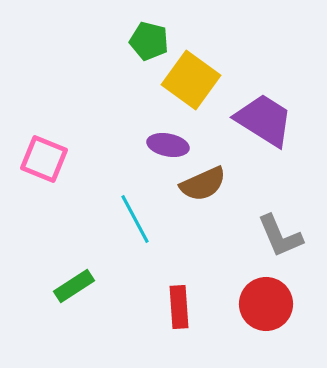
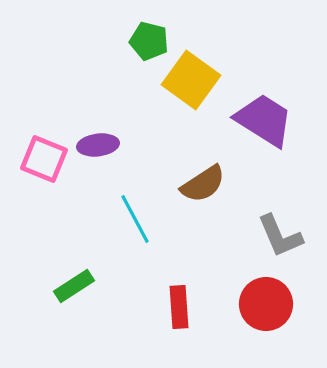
purple ellipse: moved 70 px left; rotated 18 degrees counterclockwise
brown semicircle: rotated 9 degrees counterclockwise
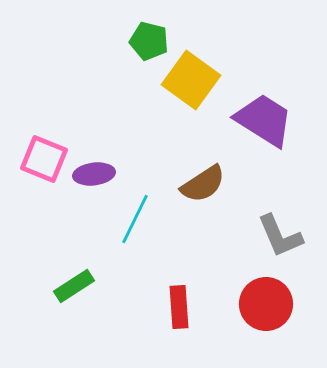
purple ellipse: moved 4 px left, 29 px down
cyan line: rotated 54 degrees clockwise
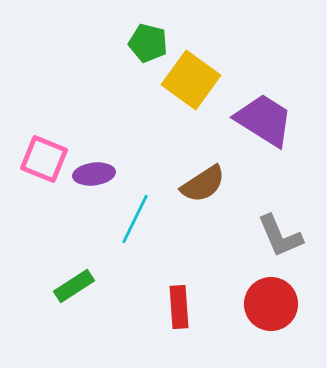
green pentagon: moved 1 px left, 2 px down
red circle: moved 5 px right
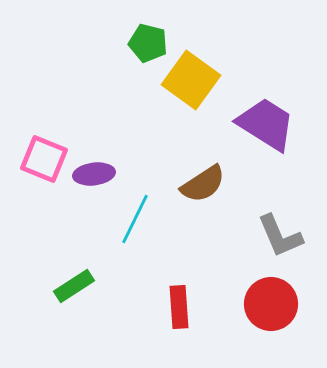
purple trapezoid: moved 2 px right, 4 px down
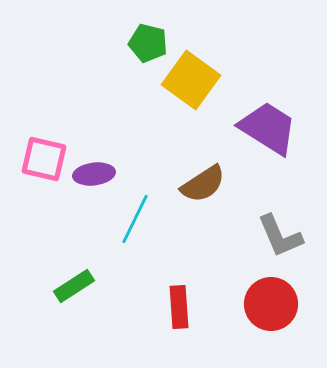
purple trapezoid: moved 2 px right, 4 px down
pink square: rotated 9 degrees counterclockwise
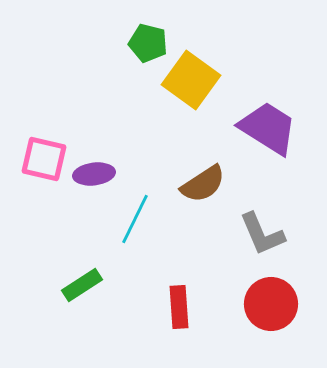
gray L-shape: moved 18 px left, 2 px up
green rectangle: moved 8 px right, 1 px up
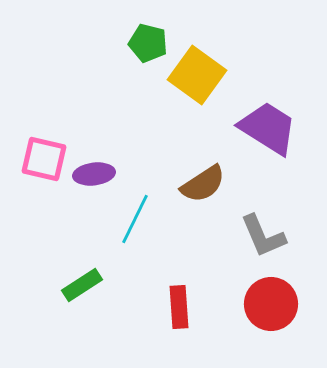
yellow square: moved 6 px right, 5 px up
gray L-shape: moved 1 px right, 2 px down
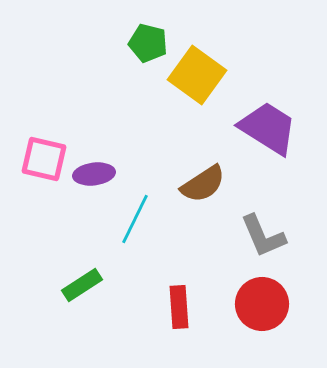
red circle: moved 9 px left
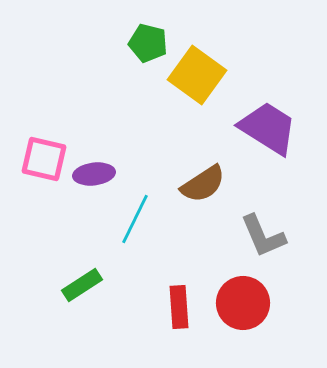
red circle: moved 19 px left, 1 px up
